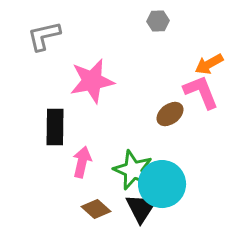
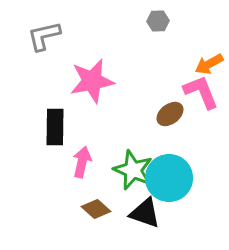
cyan circle: moved 7 px right, 6 px up
black triangle: moved 4 px right, 5 px down; rotated 44 degrees counterclockwise
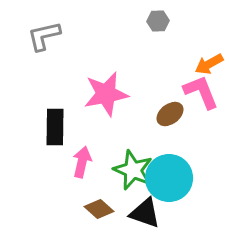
pink star: moved 14 px right, 13 px down
brown diamond: moved 3 px right
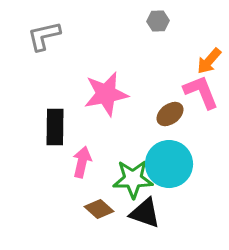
orange arrow: moved 3 px up; rotated 20 degrees counterclockwise
green star: moved 9 px down; rotated 24 degrees counterclockwise
cyan circle: moved 14 px up
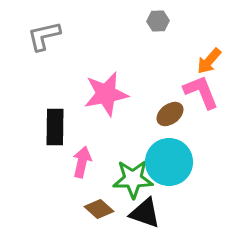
cyan circle: moved 2 px up
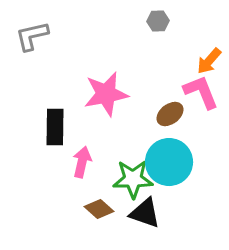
gray L-shape: moved 12 px left
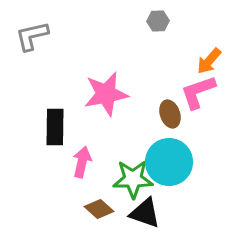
pink L-shape: moved 3 px left; rotated 87 degrees counterclockwise
brown ellipse: rotated 72 degrees counterclockwise
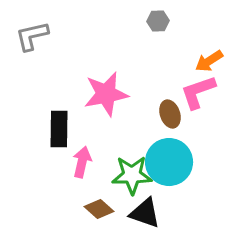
orange arrow: rotated 16 degrees clockwise
black rectangle: moved 4 px right, 2 px down
green star: moved 1 px left, 4 px up
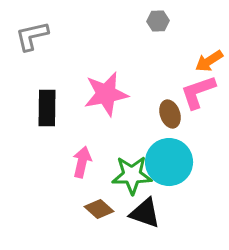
black rectangle: moved 12 px left, 21 px up
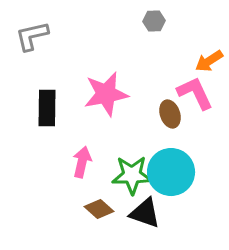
gray hexagon: moved 4 px left
pink L-shape: moved 3 px left, 1 px down; rotated 84 degrees clockwise
cyan circle: moved 2 px right, 10 px down
